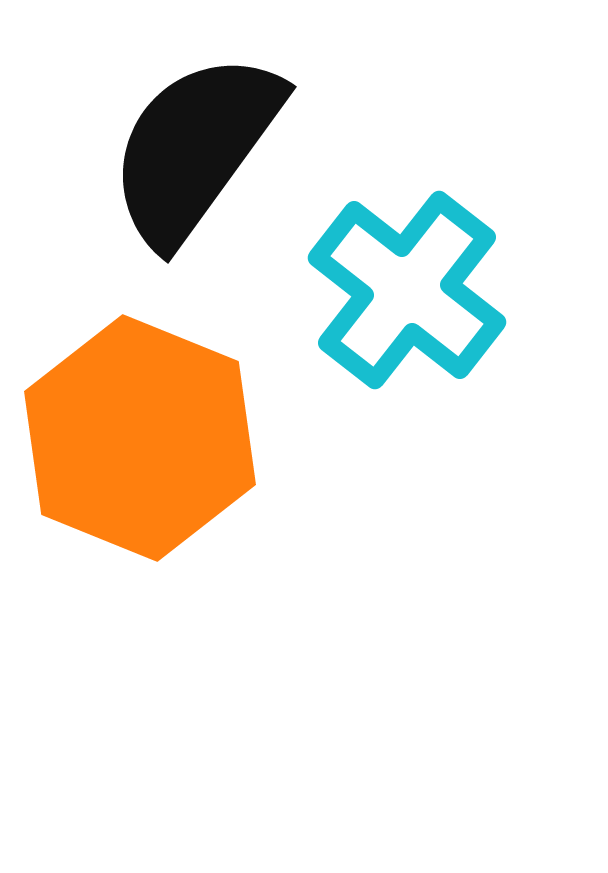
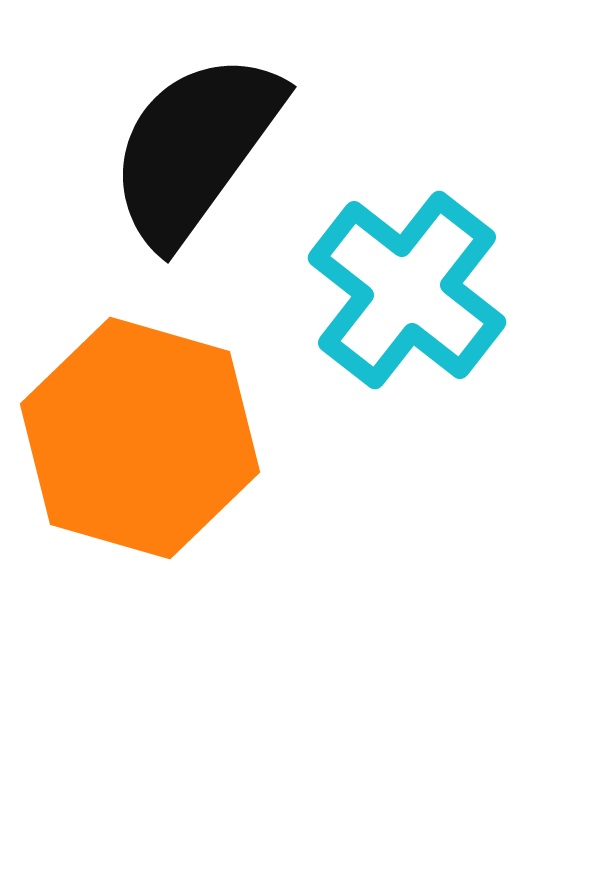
orange hexagon: rotated 6 degrees counterclockwise
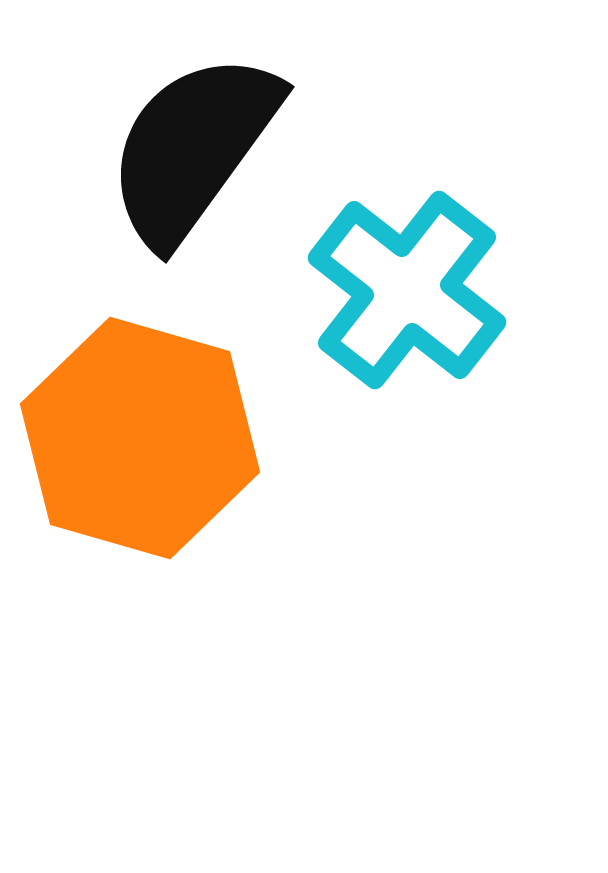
black semicircle: moved 2 px left
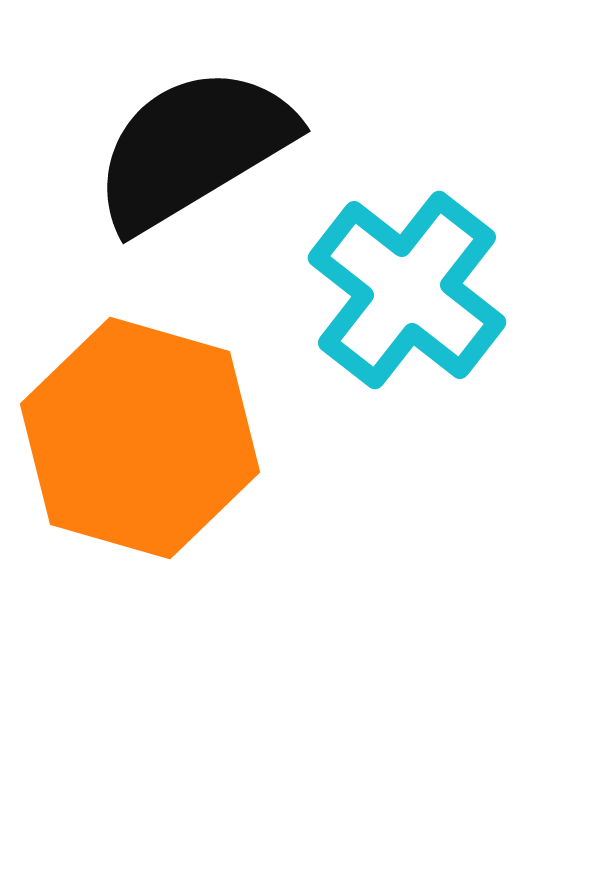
black semicircle: rotated 23 degrees clockwise
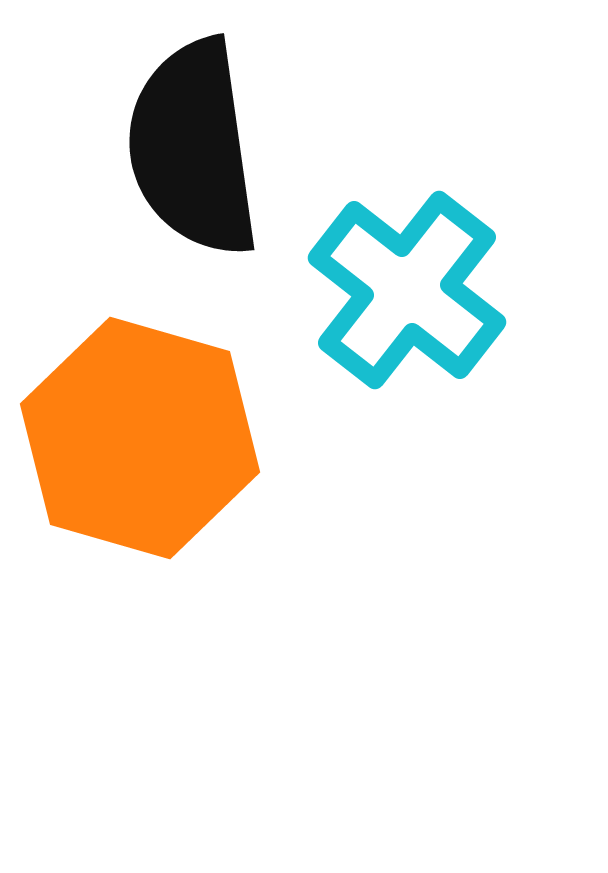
black semicircle: rotated 67 degrees counterclockwise
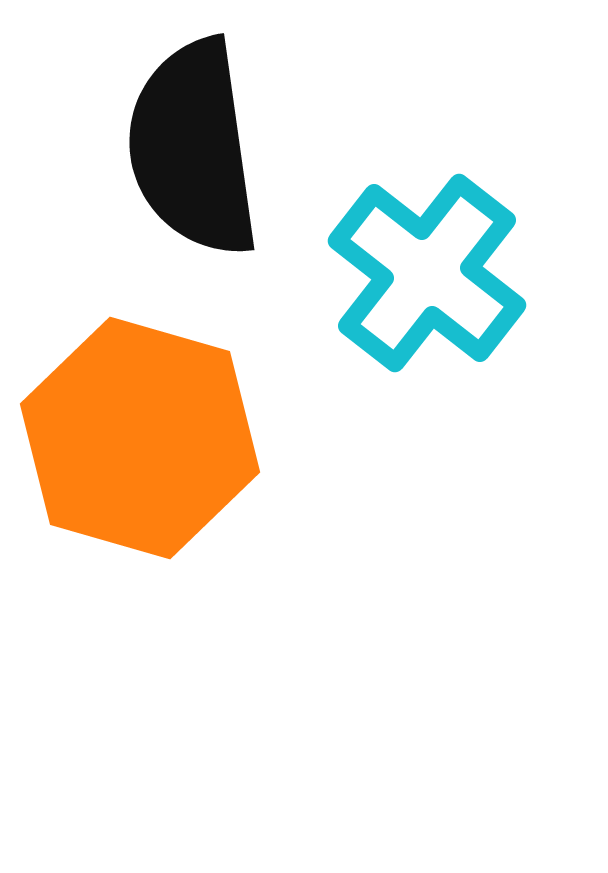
cyan cross: moved 20 px right, 17 px up
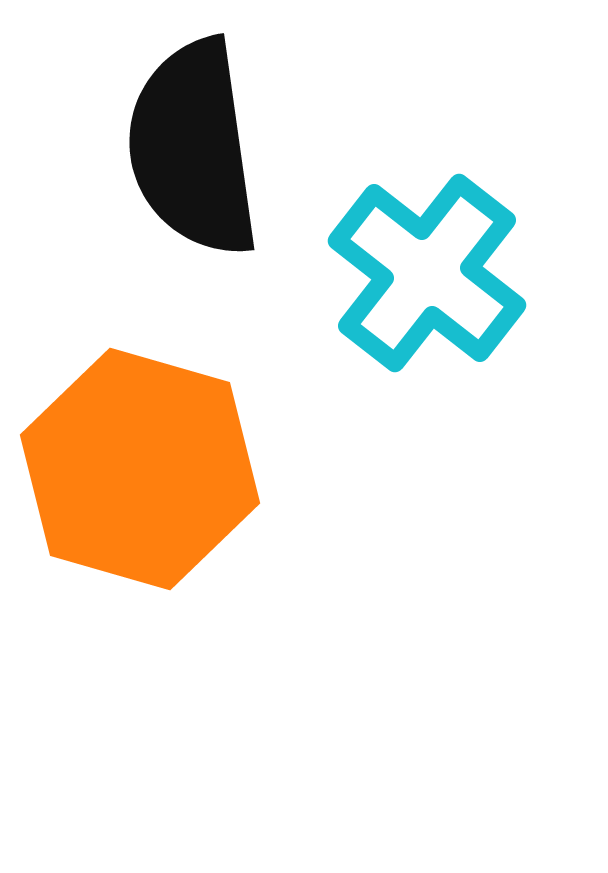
orange hexagon: moved 31 px down
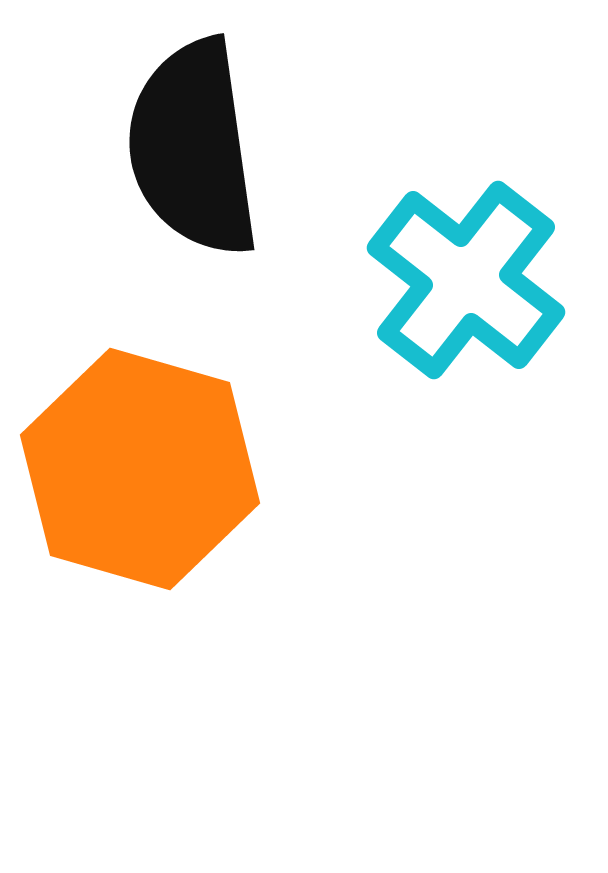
cyan cross: moved 39 px right, 7 px down
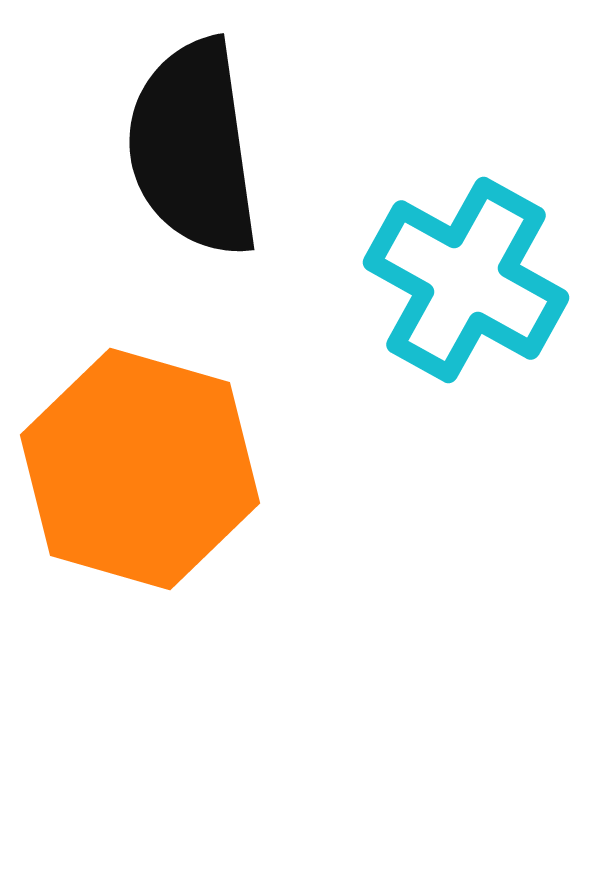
cyan cross: rotated 9 degrees counterclockwise
